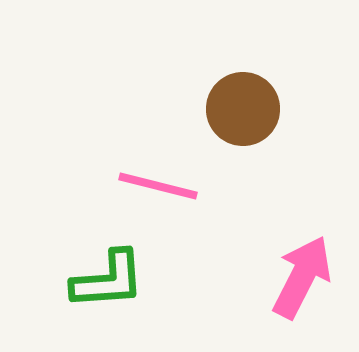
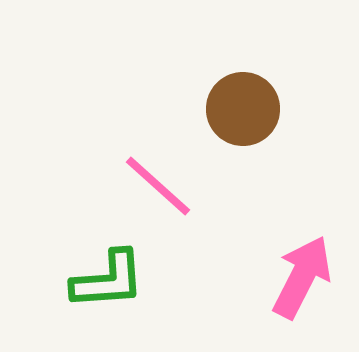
pink line: rotated 28 degrees clockwise
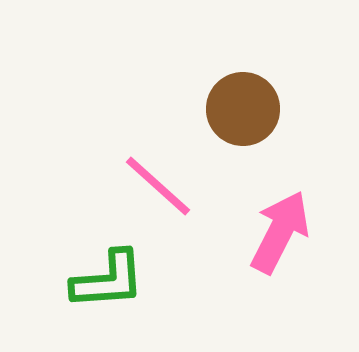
pink arrow: moved 22 px left, 45 px up
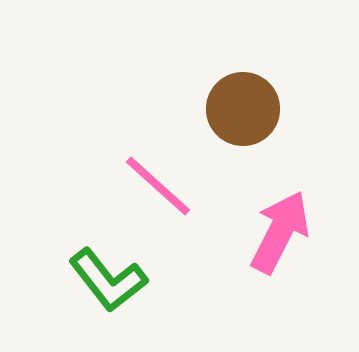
green L-shape: rotated 56 degrees clockwise
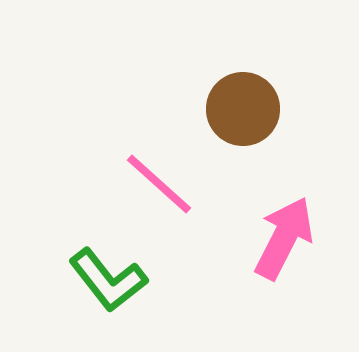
pink line: moved 1 px right, 2 px up
pink arrow: moved 4 px right, 6 px down
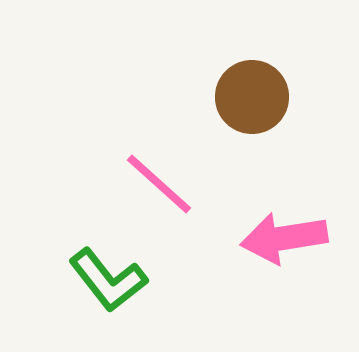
brown circle: moved 9 px right, 12 px up
pink arrow: rotated 126 degrees counterclockwise
